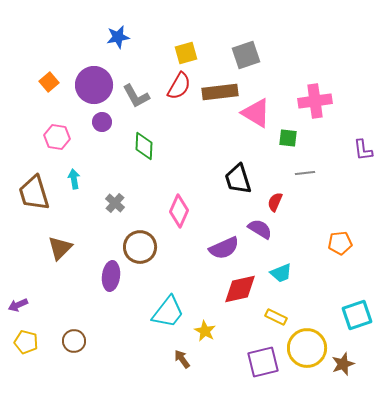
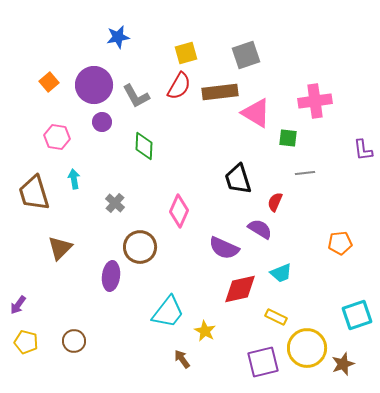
purple semicircle at (224, 248): rotated 48 degrees clockwise
purple arrow at (18, 305): rotated 30 degrees counterclockwise
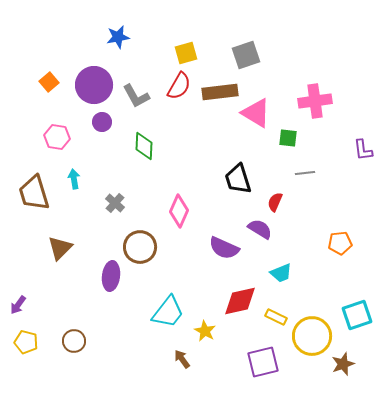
red diamond at (240, 289): moved 12 px down
yellow circle at (307, 348): moved 5 px right, 12 px up
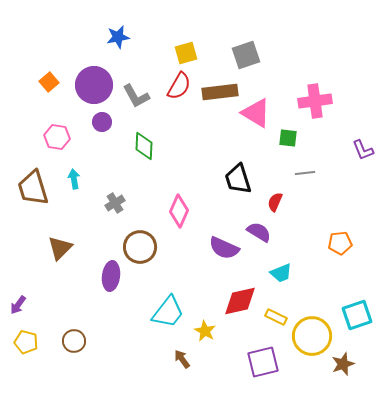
purple L-shape at (363, 150): rotated 15 degrees counterclockwise
brown trapezoid at (34, 193): moved 1 px left, 5 px up
gray cross at (115, 203): rotated 18 degrees clockwise
purple semicircle at (260, 229): moved 1 px left, 3 px down
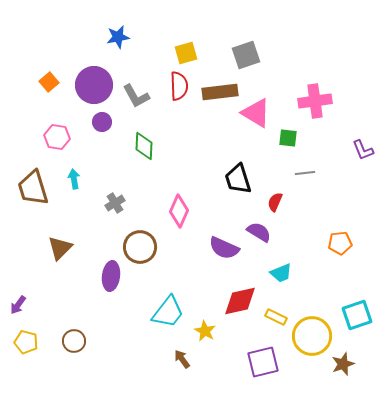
red semicircle at (179, 86): rotated 32 degrees counterclockwise
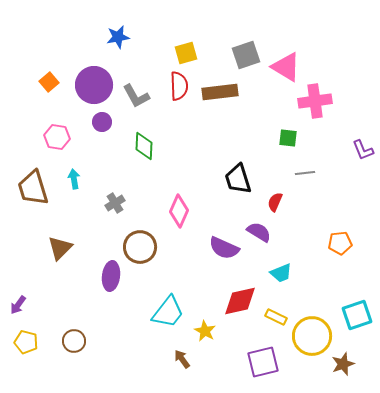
pink triangle at (256, 113): moved 30 px right, 46 px up
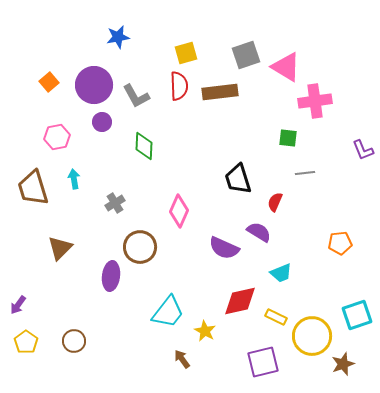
pink hexagon at (57, 137): rotated 20 degrees counterclockwise
yellow pentagon at (26, 342): rotated 20 degrees clockwise
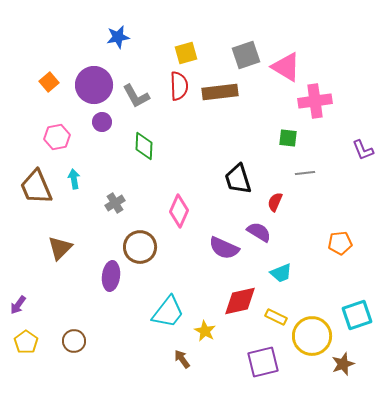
brown trapezoid at (33, 188): moved 3 px right, 1 px up; rotated 6 degrees counterclockwise
